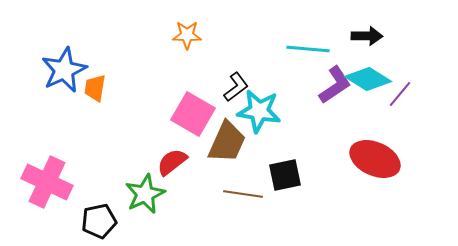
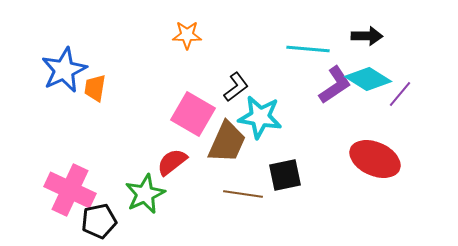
cyan star: moved 1 px right, 6 px down
pink cross: moved 23 px right, 8 px down
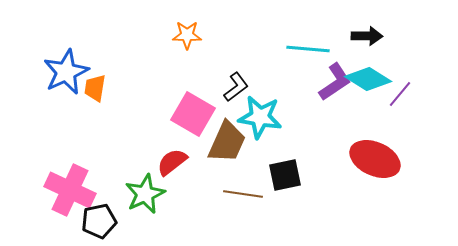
blue star: moved 2 px right, 2 px down
purple L-shape: moved 3 px up
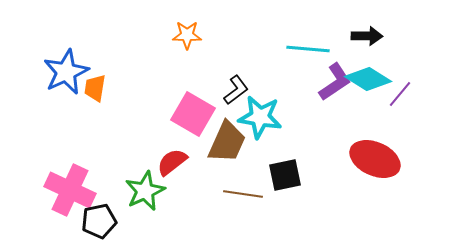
black L-shape: moved 3 px down
green star: moved 3 px up
